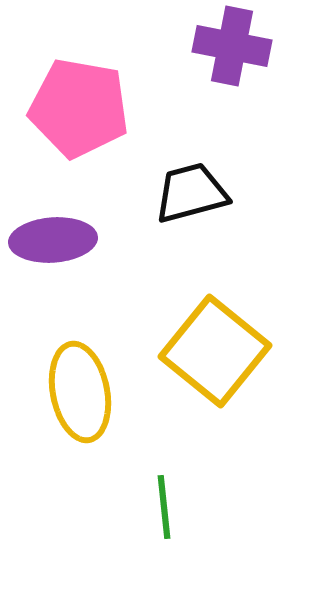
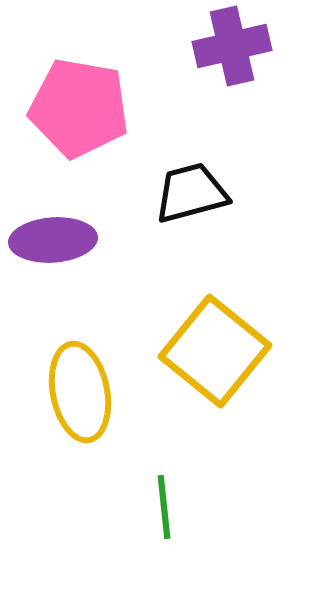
purple cross: rotated 24 degrees counterclockwise
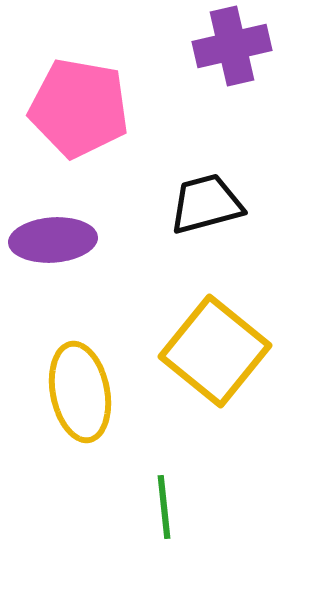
black trapezoid: moved 15 px right, 11 px down
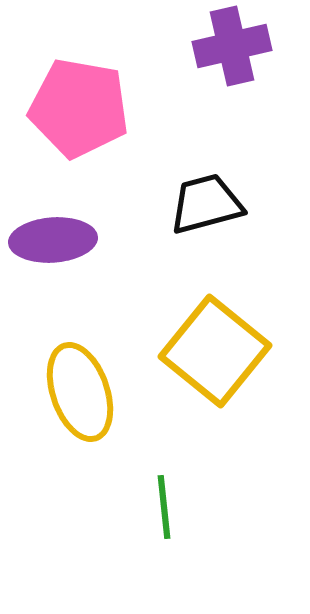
yellow ellipse: rotated 8 degrees counterclockwise
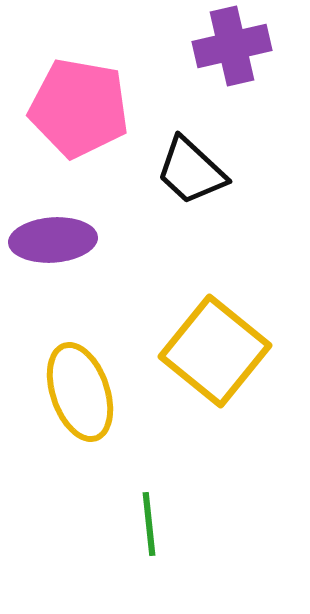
black trapezoid: moved 15 px left, 33 px up; rotated 122 degrees counterclockwise
green line: moved 15 px left, 17 px down
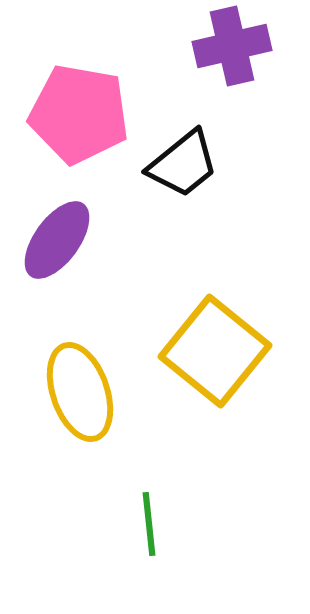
pink pentagon: moved 6 px down
black trapezoid: moved 8 px left, 7 px up; rotated 82 degrees counterclockwise
purple ellipse: moved 4 px right; rotated 50 degrees counterclockwise
